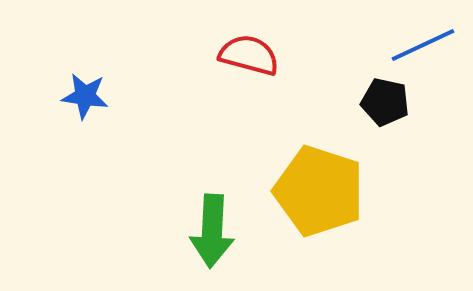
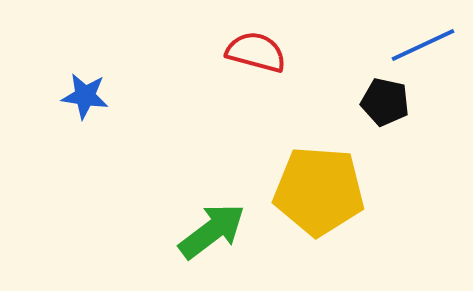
red semicircle: moved 7 px right, 3 px up
yellow pentagon: rotated 14 degrees counterclockwise
green arrow: rotated 130 degrees counterclockwise
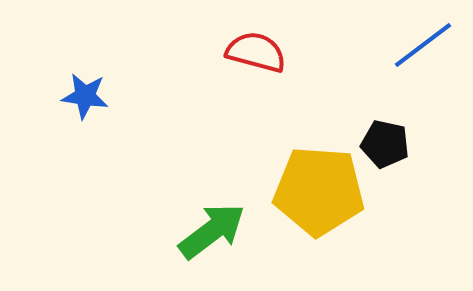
blue line: rotated 12 degrees counterclockwise
black pentagon: moved 42 px down
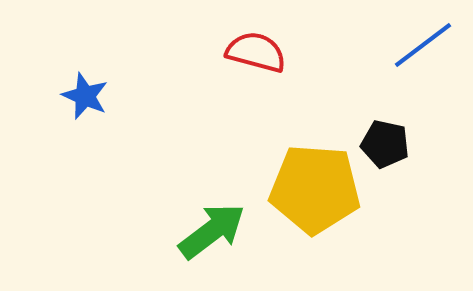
blue star: rotated 15 degrees clockwise
yellow pentagon: moved 4 px left, 2 px up
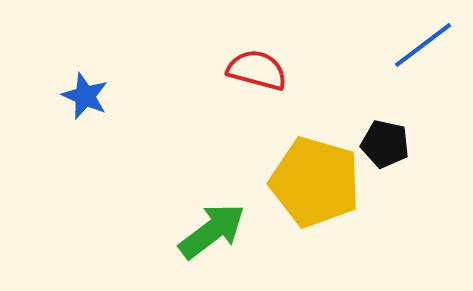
red semicircle: moved 1 px right, 18 px down
yellow pentagon: moved 7 px up; rotated 12 degrees clockwise
